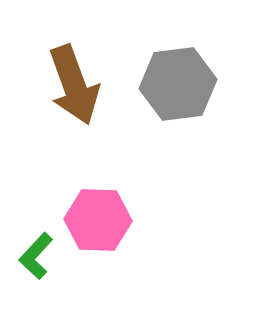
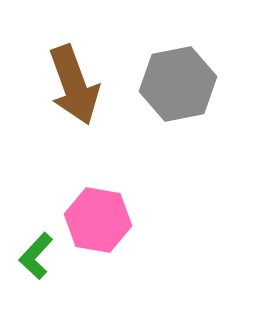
gray hexagon: rotated 4 degrees counterclockwise
pink hexagon: rotated 8 degrees clockwise
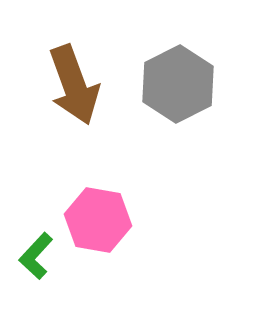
gray hexagon: rotated 16 degrees counterclockwise
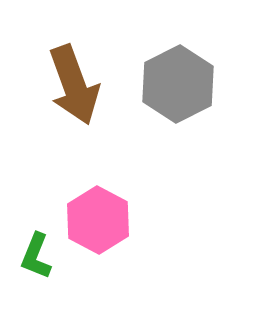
pink hexagon: rotated 18 degrees clockwise
green L-shape: rotated 21 degrees counterclockwise
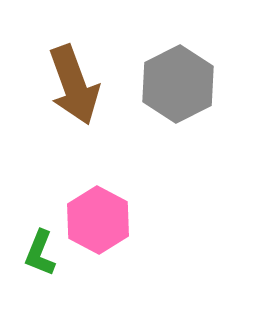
green L-shape: moved 4 px right, 3 px up
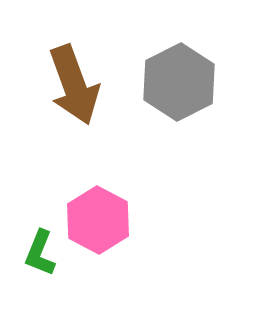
gray hexagon: moved 1 px right, 2 px up
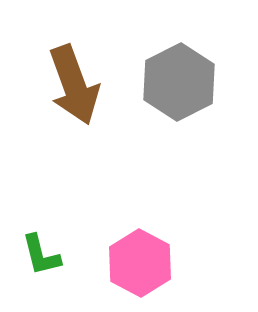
pink hexagon: moved 42 px right, 43 px down
green L-shape: moved 1 px right, 2 px down; rotated 36 degrees counterclockwise
